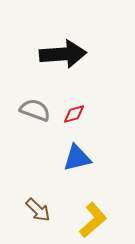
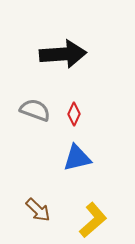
red diamond: rotated 50 degrees counterclockwise
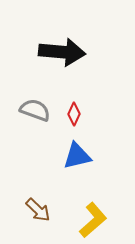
black arrow: moved 1 px left, 2 px up; rotated 9 degrees clockwise
blue triangle: moved 2 px up
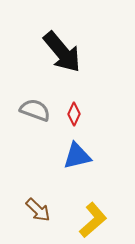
black arrow: rotated 45 degrees clockwise
